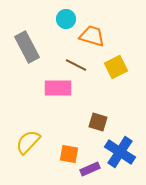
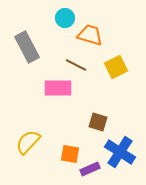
cyan circle: moved 1 px left, 1 px up
orange trapezoid: moved 2 px left, 1 px up
orange square: moved 1 px right
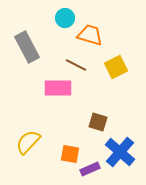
blue cross: rotated 8 degrees clockwise
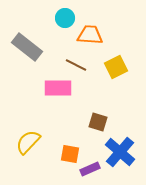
orange trapezoid: rotated 12 degrees counterclockwise
gray rectangle: rotated 24 degrees counterclockwise
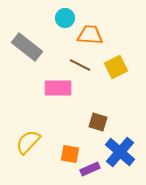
brown line: moved 4 px right
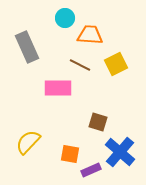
gray rectangle: rotated 28 degrees clockwise
yellow square: moved 3 px up
purple rectangle: moved 1 px right, 1 px down
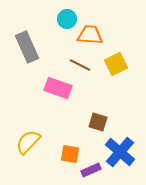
cyan circle: moved 2 px right, 1 px down
pink rectangle: rotated 20 degrees clockwise
